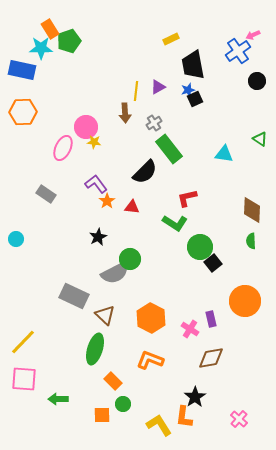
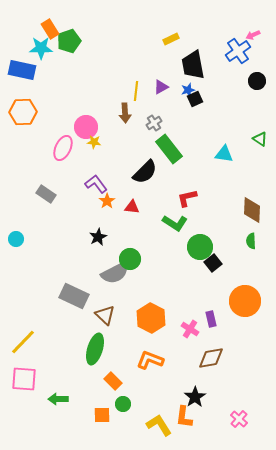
purple triangle at (158, 87): moved 3 px right
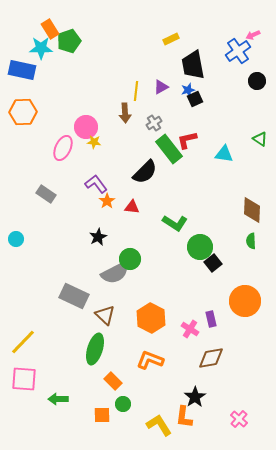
red L-shape at (187, 198): moved 58 px up
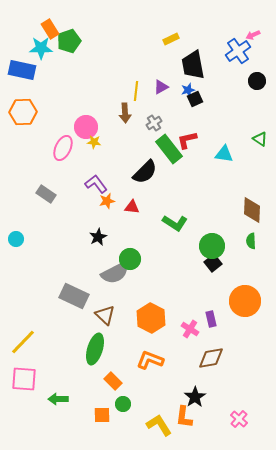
orange star at (107, 201): rotated 21 degrees clockwise
green circle at (200, 247): moved 12 px right, 1 px up
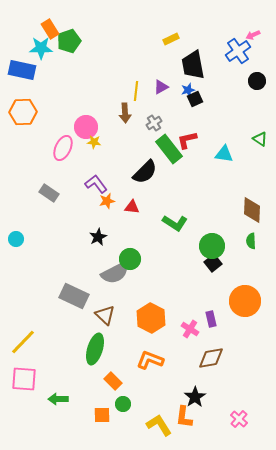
gray rectangle at (46, 194): moved 3 px right, 1 px up
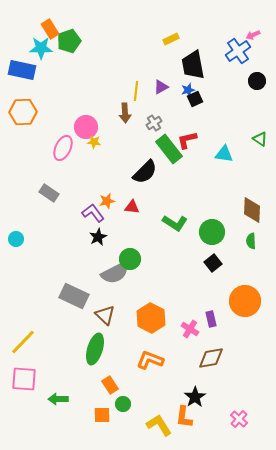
purple L-shape at (96, 184): moved 3 px left, 29 px down
green circle at (212, 246): moved 14 px up
orange rectangle at (113, 381): moved 3 px left, 4 px down; rotated 12 degrees clockwise
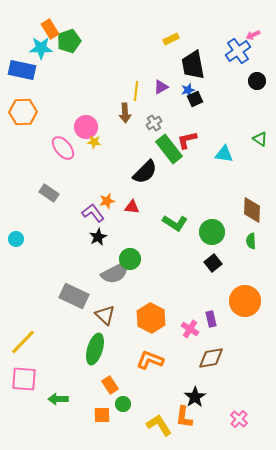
pink ellipse at (63, 148): rotated 65 degrees counterclockwise
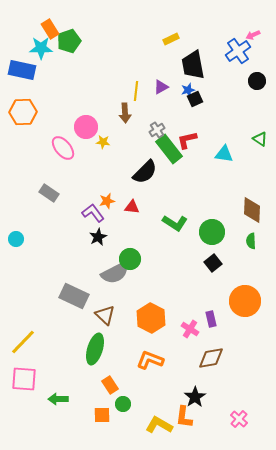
gray cross at (154, 123): moved 3 px right, 7 px down
yellow star at (94, 142): moved 9 px right
yellow L-shape at (159, 425): rotated 28 degrees counterclockwise
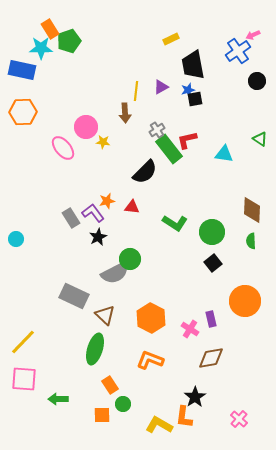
black square at (195, 99): rotated 14 degrees clockwise
gray rectangle at (49, 193): moved 22 px right, 25 px down; rotated 24 degrees clockwise
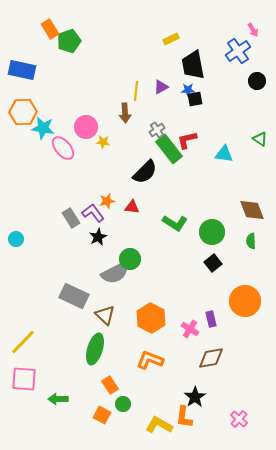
pink arrow at (253, 35): moved 5 px up; rotated 96 degrees counterclockwise
cyan star at (41, 48): moved 2 px right, 80 px down; rotated 10 degrees clockwise
blue star at (188, 90): rotated 16 degrees clockwise
brown diamond at (252, 210): rotated 24 degrees counterclockwise
orange square at (102, 415): rotated 30 degrees clockwise
